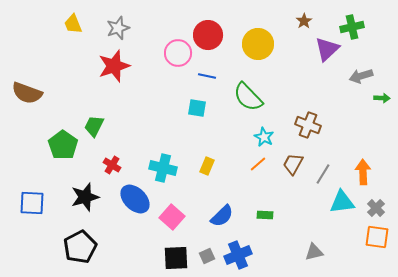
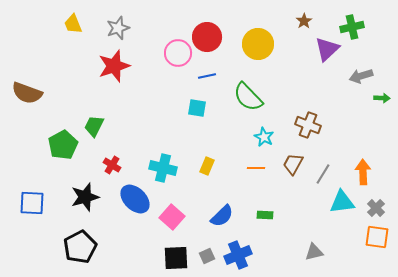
red circle: moved 1 px left, 2 px down
blue line: rotated 24 degrees counterclockwise
green pentagon: rotated 8 degrees clockwise
orange line: moved 2 px left, 4 px down; rotated 42 degrees clockwise
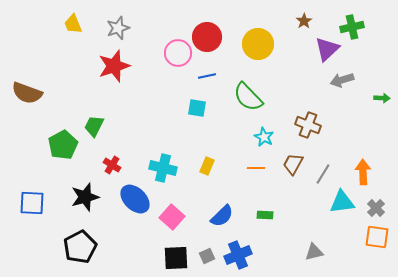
gray arrow: moved 19 px left, 4 px down
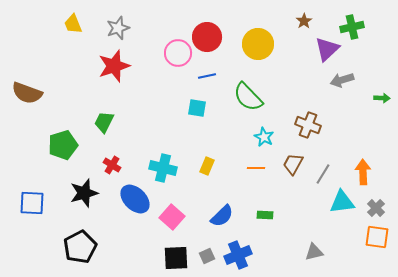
green trapezoid: moved 10 px right, 4 px up
green pentagon: rotated 12 degrees clockwise
black star: moved 1 px left, 4 px up
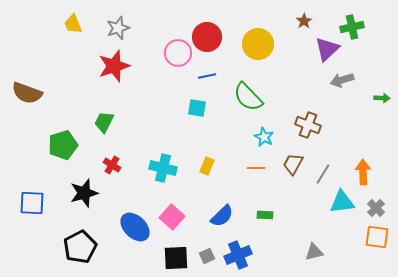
blue ellipse: moved 28 px down
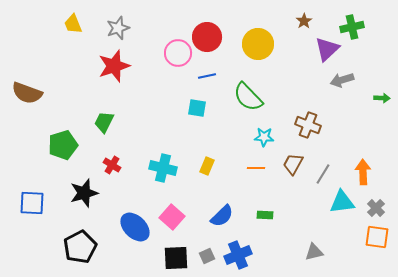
cyan star: rotated 24 degrees counterclockwise
